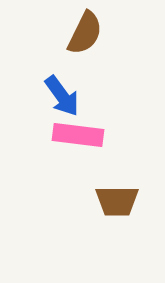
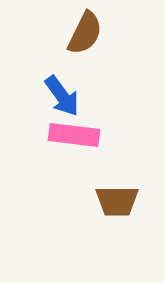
pink rectangle: moved 4 px left
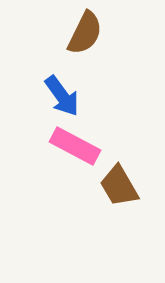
pink rectangle: moved 1 px right, 11 px down; rotated 21 degrees clockwise
brown trapezoid: moved 2 px right, 15 px up; rotated 60 degrees clockwise
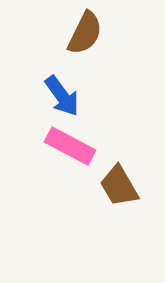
pink rectangle: moved 5 px left
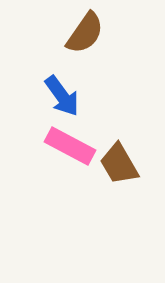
brown semicircle: rotated 9 degrees clockwise
brown trapezoid: moved 22 px up
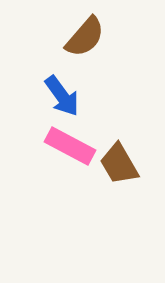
brown semicircle: moved 4 px down; rotated 6 degrees clockwise
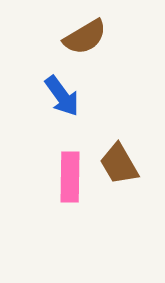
brown semicircle: rotated 18 degrees clockwise
pink rectangle: moved 31 px down; rotated 63 degrees clockwise
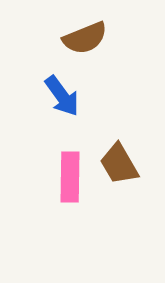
brown semicircle: moved 1 px down; rotated 9 degrees clockwise
